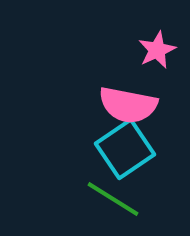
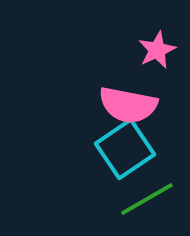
green line: moved 34 px right; rotated 62 degrees counterclockwise
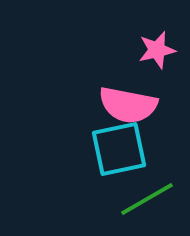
pink star: rotated 12 degrees clockwise
cyan square: moved 6 px left; rotated 22 degrees clockwise
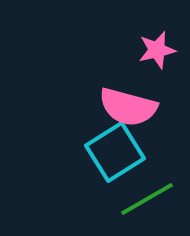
pink semicircle: moved 2 px down; rotated 4 degrees clockwise
cyan square: moved 4 px left, 3 px down; rotated 20 degrees counterclockwise
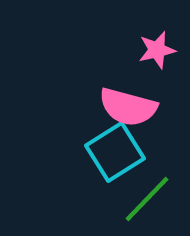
green line: rotated 16 degrees counterclockwise
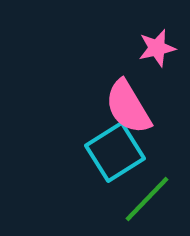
pink star: moved 2 px up
pink semicircle: rotated 44 degrees clockwise
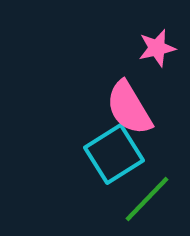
pink semicircle: moved 1 px right, 1 px down
cyan square: moved 1 px left, 2 px down
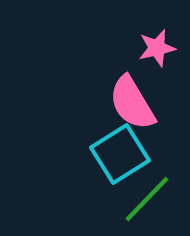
pink semicircle: moved 3 px right, 5 px up
cyan square: moved 6 px right
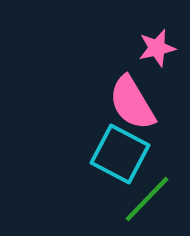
cyan square: rotated 30 degrees counterclockwise
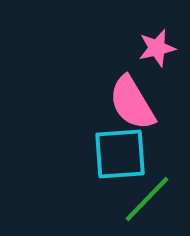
cyan square: rotated 32 degrees counterclockwise
